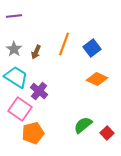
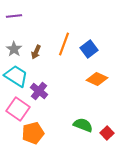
blue square: moved 3 px left, 1 px down
cyan trapezoid: moved 1 px up
pink square: moved 2 px left
green semicircle: rotated 60 degrees clockwise
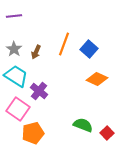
blue square: rotated 12 degrees counterclockwise
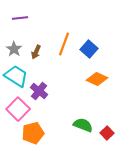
purple line: moved 6 px right, 2 px down
pink square: rotated 10 degrees clockwise
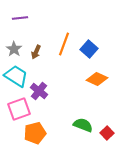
pink square: moved 1 px right; rotated 25 degrees clockwise
orange pentagon: moved 2 px right
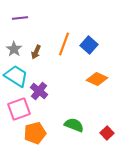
blue square: moved 4 px up
green semicircle: moved 9 px left
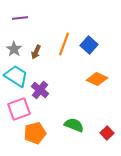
purple cross: moved 1 px right, 1 px up
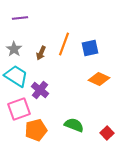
blue square: moved 1 px right, 3 px down; rotated 36 degrees clockwise
brown arrow: moved 5 px right, 1 px down
orange diamond: moved 2 px right
orange pentagon: moved 1 px right, 3 px up
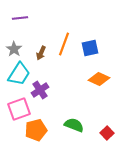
cyan trapezoid: moved 3 px right, 2 px up; rotated 90 degrees clockwise
purple cross: rotated 18 degrees clockwise
